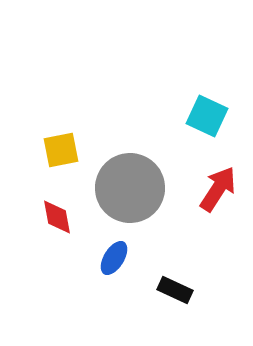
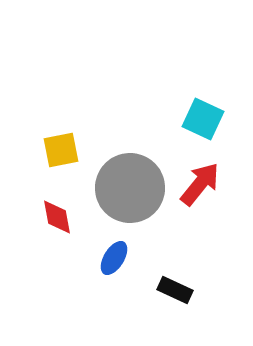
cyan square: moved 4 px left, 3 px down
red arrow: moved 18 px left, 5 px up; rotated 6 degrees clockwise
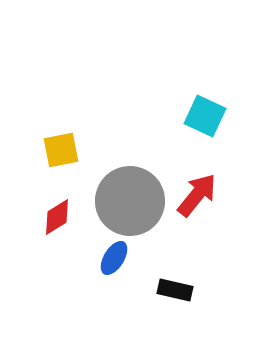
cyan square: moved 2 px right, 3 px up
red arrow: moved 3 px left, 11 px down
gray circle: moved 13 px down
red diamond: rotated 69 degrees clockwise
black rectangle: rotated 12 degrees counterclockwise
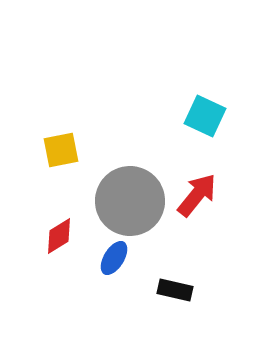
red diamond: moved 2 px right, 19 px down
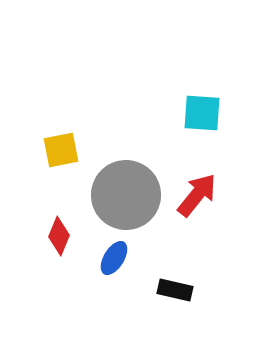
cyan square: moved 3 px left, 3 px up; rotated 21 degrees counterclockwise
gray circle: moved 4 px left, 6 px up
red diamond: rotated 36 degrees counterclockwise
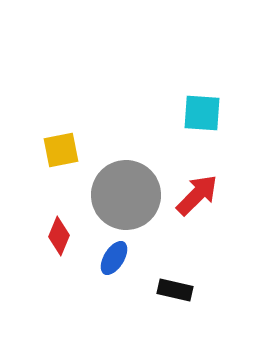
red arrow: rotated 6 degrees clockwise
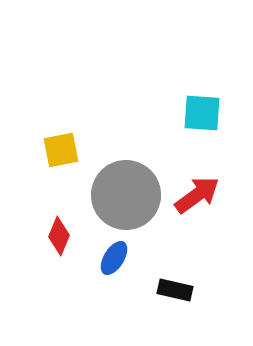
red arrow: rotated 9 degrees clockwise
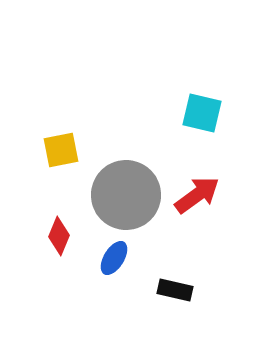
cyan square: rotated 9 degrees clockwise
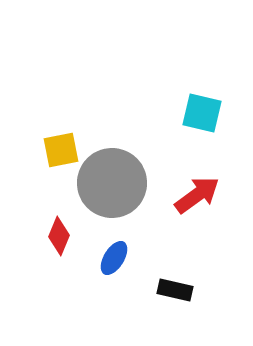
gray circle: moved 14 px left, 12 px up
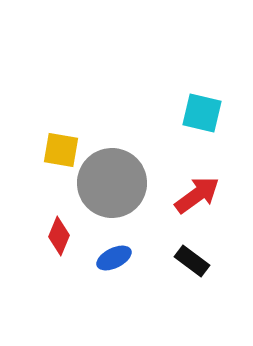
yellow square: rotated 21 degrees clockwise
blue ellipse: rotated 32 degrees clockwise
black rectangle: moved 17 px right, 29 px up; rotated 24 degrees clockwise
